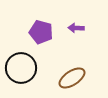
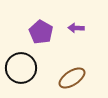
purple pentagon: rotated 15 degrees clockwise
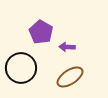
purple arrow: moved 9 px left, 19 px down
brown ellipse: moved 2 px left, 1 px up
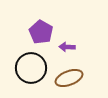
black circle: moved 10 px right
brown ellipse: moved 1 px left, 1 px down; rotated 12 degrees clockwise
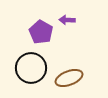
purple arrow: moved 27 px up
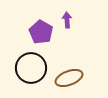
purple arrow: rotated 84 degrees clockwise
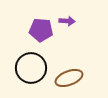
purple arrow: moved 1 px down; rotated 98 degrees clockwise
purple pentagon: moved 2 px up; rotated 25 degrees counterclockwise
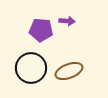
brown ellipse: moved 7 px up
